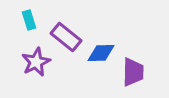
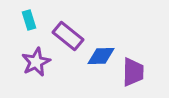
purple rectangle: moved 2 px right, 1 px up
blue diamond: moved 3 px down
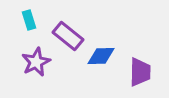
purple trapezoid: moved 7 px right
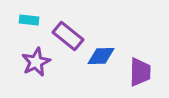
cyan rectangle: rotated 66 degrees counterclockwise
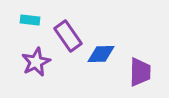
cyan rectangle: moved 1 px right
purple rectangle: rotated 16 degrees clockwise
blue diamond: moved 2 px up
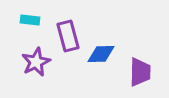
purple rectangle: rotated 20 degrees clockwise
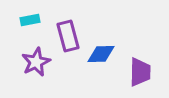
cyan rectangle: rotated 18 degrees counterclockwise
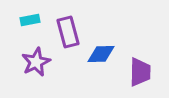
purple rectangle: moved 4 px up
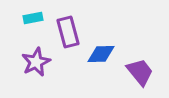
cyan rectangle: moved 3 px right, 2 px up
purple trapezoid: rotated 40 degrees counterclockwise
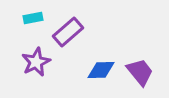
purple rectangle: rotated 64 degrees clockwise
blue diamond: moved 16 px down
